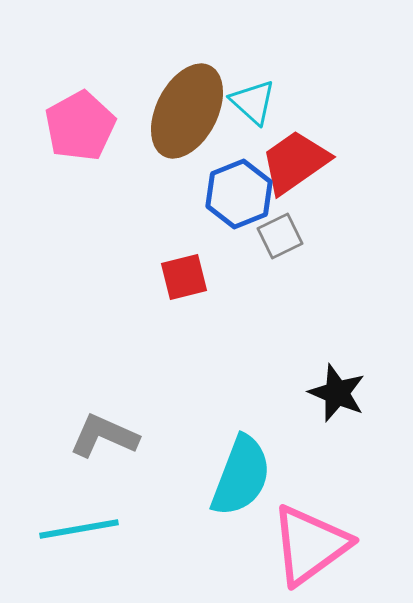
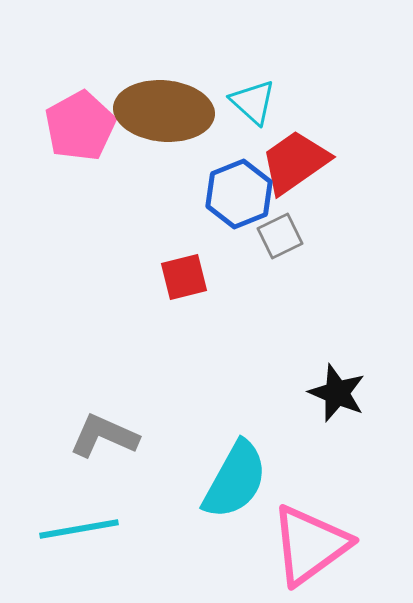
brown ellipse: moved 23 px left; rotated 68 degrees clockwise
cyan semicircle: moved 6 px left, 4 px down; rotated 8 degrees clockwise
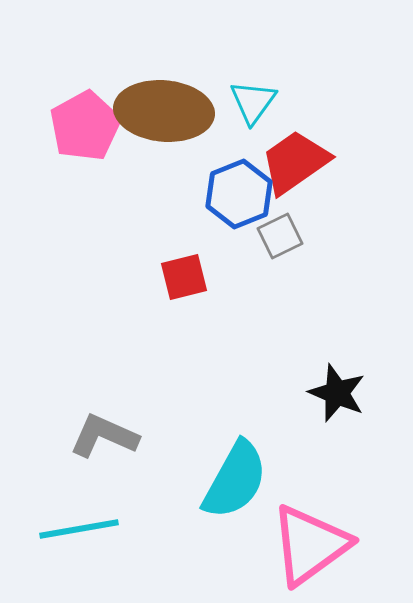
cyan triangle: rotated 24 degrees clockwise
pink pentagon: moved 5 px right
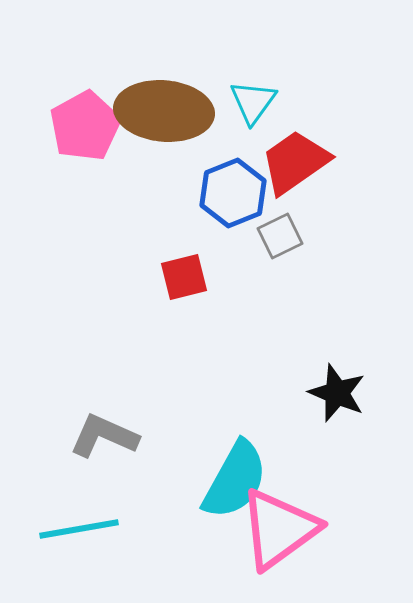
blue hexagon: moved 6 px left, 1 px up
pink triangle: moved 31 px left, 16 px up
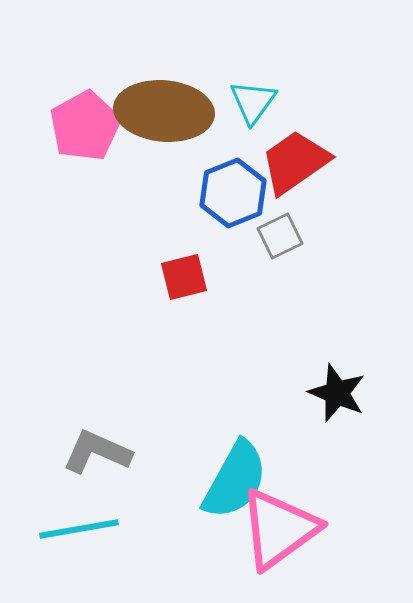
gray L-shape: moved 7 px left, 16 px down
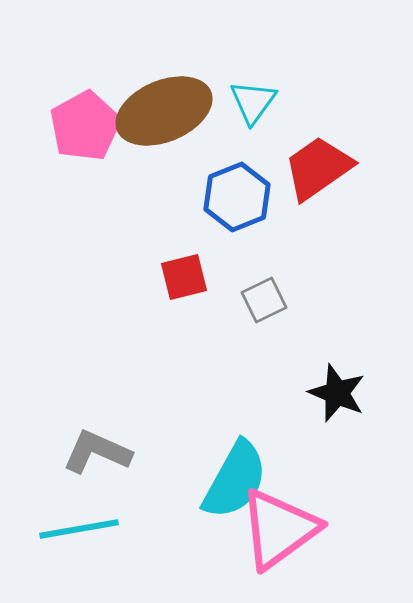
brown ellipse: rotated 28 degrees counterclockwise
red trapezoid: moved 23 px right, 6 px down
blue hexagon: moved 4 px right, 4 px down
gray square: moved 16 px left, 64 px down
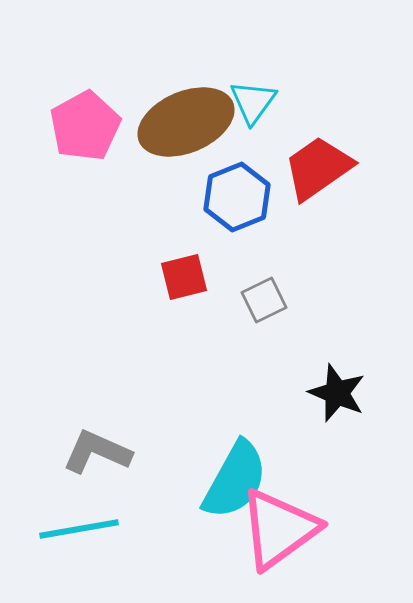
brown ellipse: moved 22 px right, 11 px down
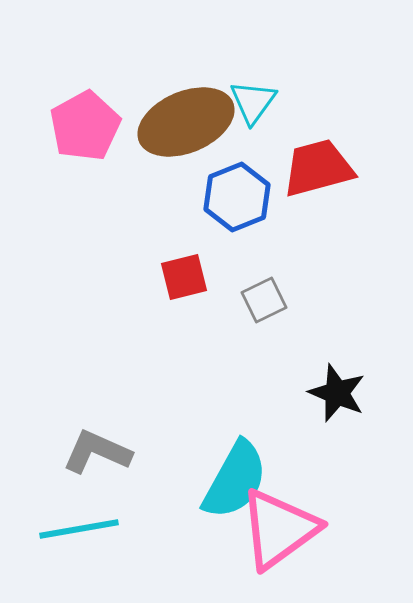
red trapezoid: rotated 20 degrees clockwise
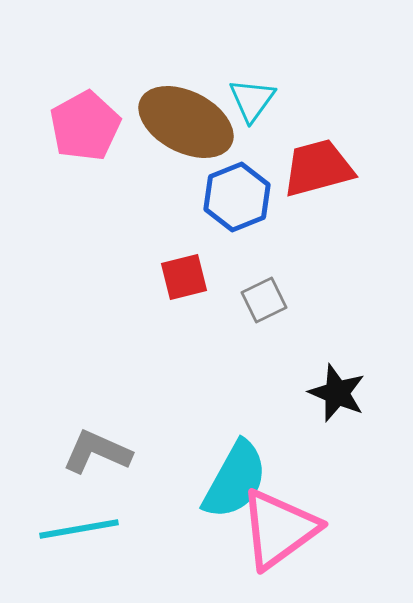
cyan triangle: moved 1 px left, 2 px up
brown ellipse: rotated 50 degrees clockwise
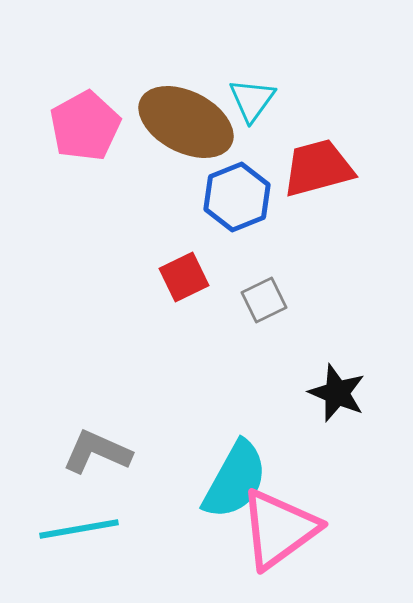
red square: rotated 12 degrees counterclockwise
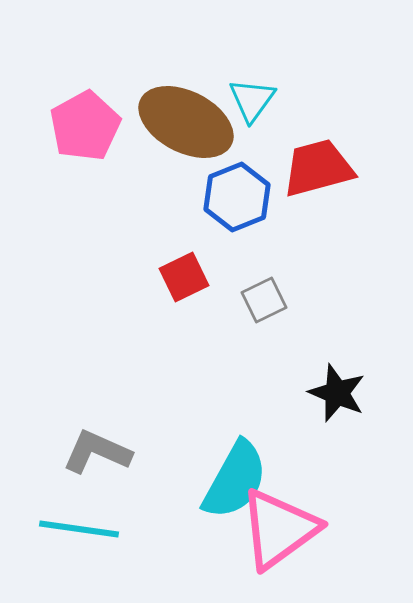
cyan line: rotated 18 degrees clockwise
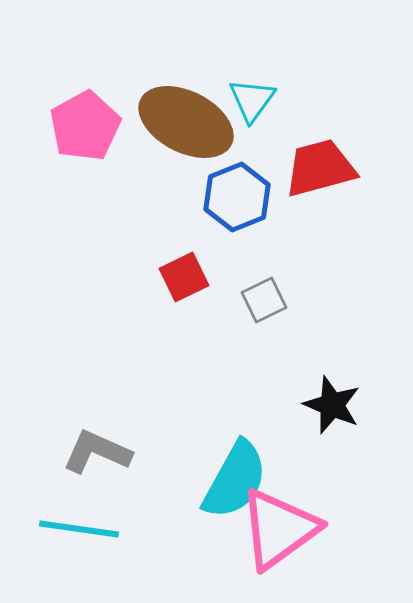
red trapezoid: moved 2 px right
black star: moved 5 px left, 12 px down
